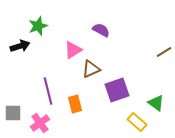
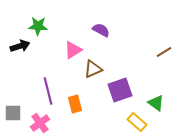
green star: rotated 24 degrees clockwise
brown triangle: moved 2 px right
purple square: moved 3 px right
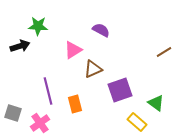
gray square: rotated 18 degrees clockwise
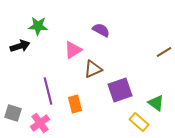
yellow rectangle: moved 2 px right
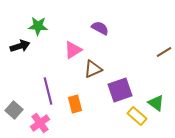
purple semicircle: moved 1 px left, 2 px up
gray square: moved 1 px right, 3 px up; rotated 24 degrees clockwise
yellow rectangle: moved 2 px left, 6 px up
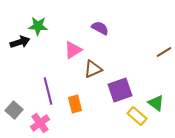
black arrow: moved 4 px up
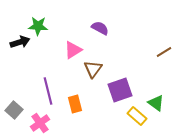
brown triangle: rotated 30 degrees counterclockwise
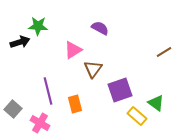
gray square: moved 1 px left, 1 px up
pink cross: rotated 24 degrees counterclockwise
